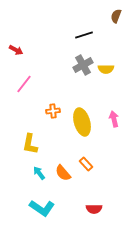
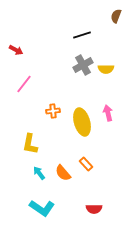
black line: moved 2 px left
pink arrow: moved 6 px left, 6 px up
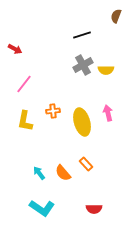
red arrow: moved 1 px left, 1 px up
yellow semicircle: moved 1 px down
yellow L-shape: moved 5 px left, 23 px up
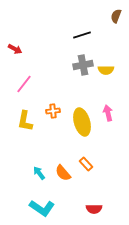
gray cross: rotated 18 degrees clockwise
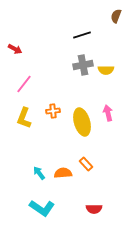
yellow L-shape: moved 1 px left, 3 px up; rotated 10 degrees clockwise
orange semicircle: rotated 126 degrees clockwise
